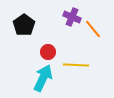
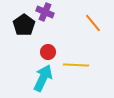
purple cross: moved 27 px left, 5 px up
orange line: moved 6 px up
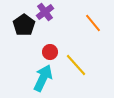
purple cross: rotated 30 degrees clockwise
red circle: moved 2 px right
yellow line: rotated 45 degrees clockwise
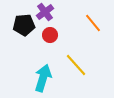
black pentagon: rotated 30 degrees clockwise
red circle: moved 17 px up
cyan arrow: rotated 8 degrees counterclockwise
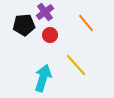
orange line: moved 7 px left
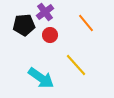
cyan arrow: moved 2 px left; rotated 108 degrees clockwise
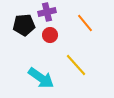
purple cross: moved 2 px right; rotated 24 degrees clockwise
orange line: moved 1 px left
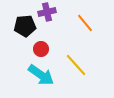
black pentagon: moved 1 px right, 1 px down
red circle: moved 9 px left, 14 px down
cyan arrow: moved 3 px up
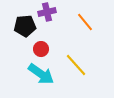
orange line: moved 1 px up
cyan arrow: moved 1 px up
